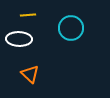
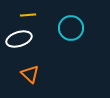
white ellipse: rotated 20 degrees counterclockwise
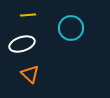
white ellipse: moved 3 px right, 5 px down
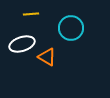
yellow line: moved 3 px right, 1 px up
orange triangle: moved 17 px right, 17 px up; rotated 12 degrees counterclockwise
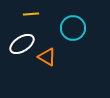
cyan circle: moved 2 px right
white ellipse: rotated 15 degrees counterclockwise
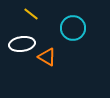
yellow line: rotated 42 degrees clockwise
white ellipse: rotated 25 degrees clockwise
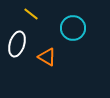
white ellipse: moved 5 px left; rotated 65 degrees counterclockwise
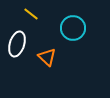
orange triangle: rotated 12 degrees clockwise
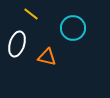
orange triangle: rotated 30 degrees counterclockwise
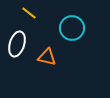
yellow line: moved 2 px left, 1 px up
cyan circle: moved 1 px left
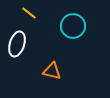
cyan circle: moved 1 px right, 2 px up
orange triangle: moved 5 px right, 14 px down
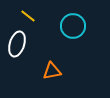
yellow line: moved 1 px left, 3 px down
orange triangle: rotated 24 degrees counterclockwise
